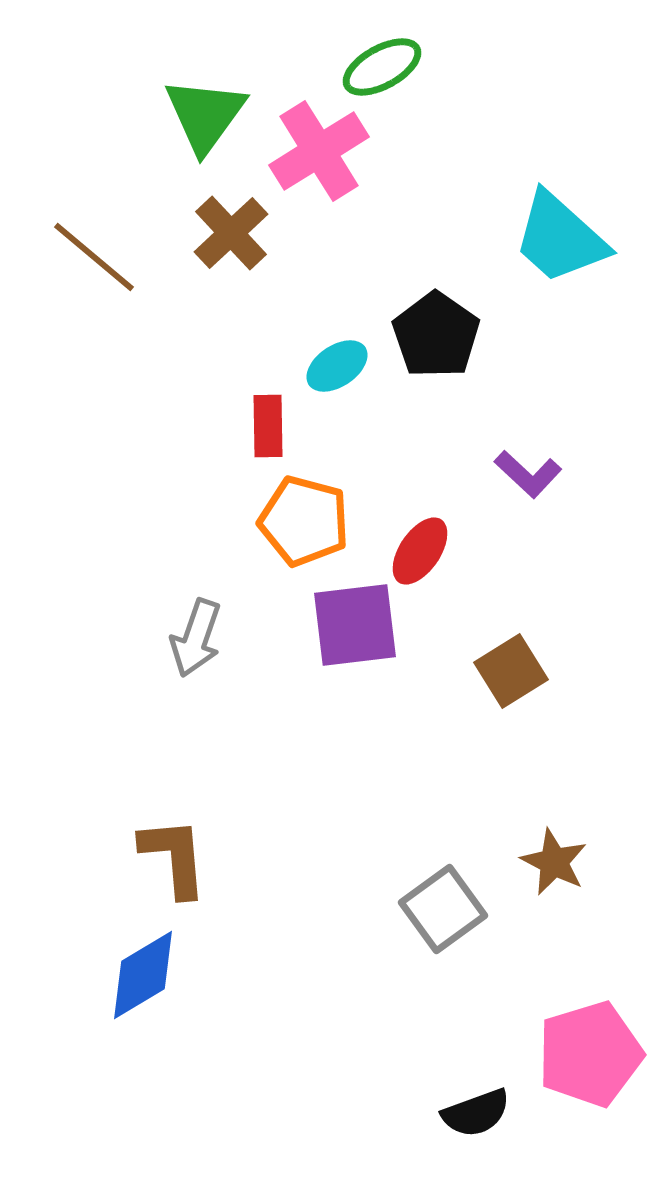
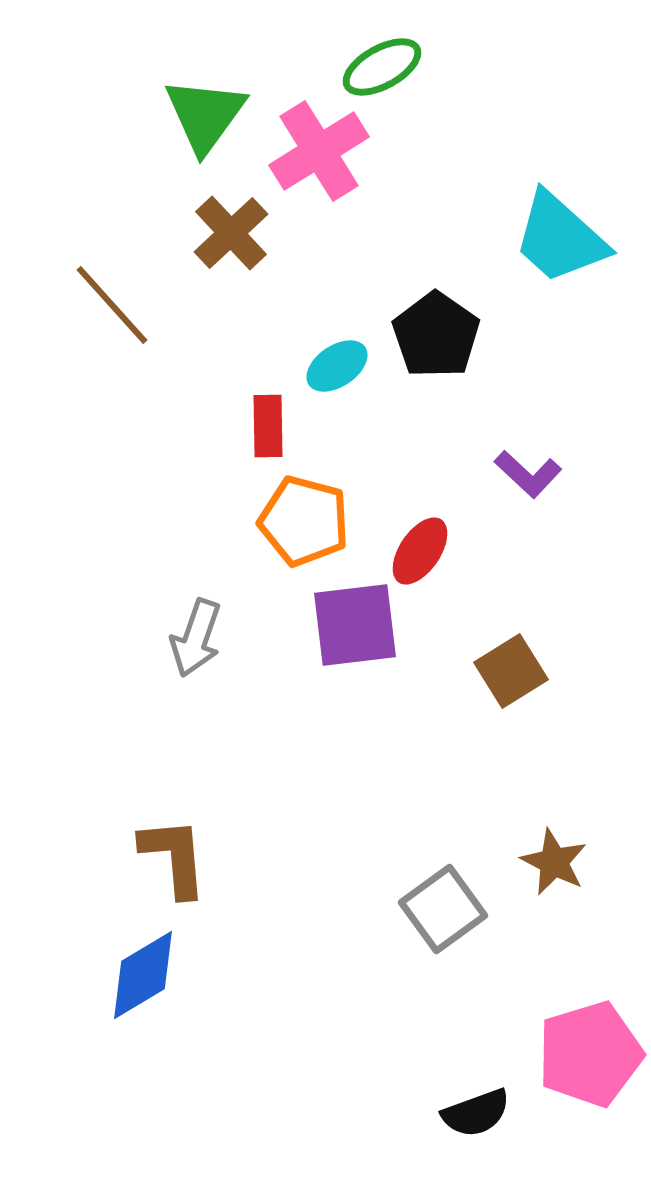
brown line: moved 18 px right, 48 px down; rotated 8 degrees clockwise
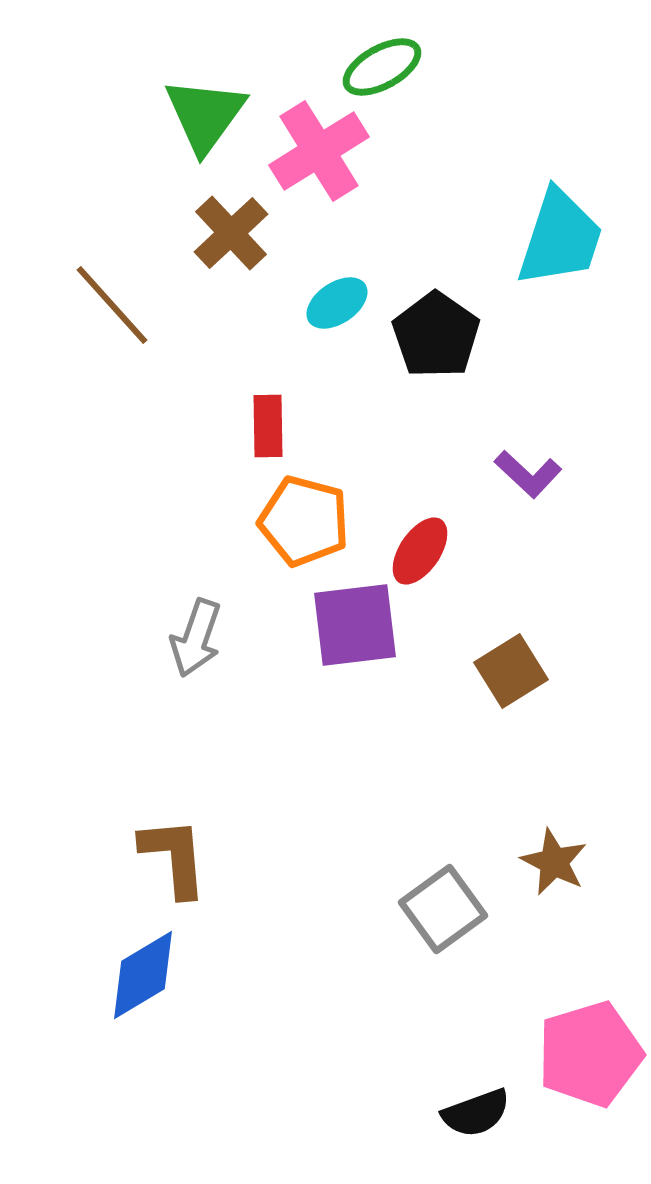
cyan trapezoid: rotated 114 degrees counterclockwise
cyan ellipse: moved 63 px up
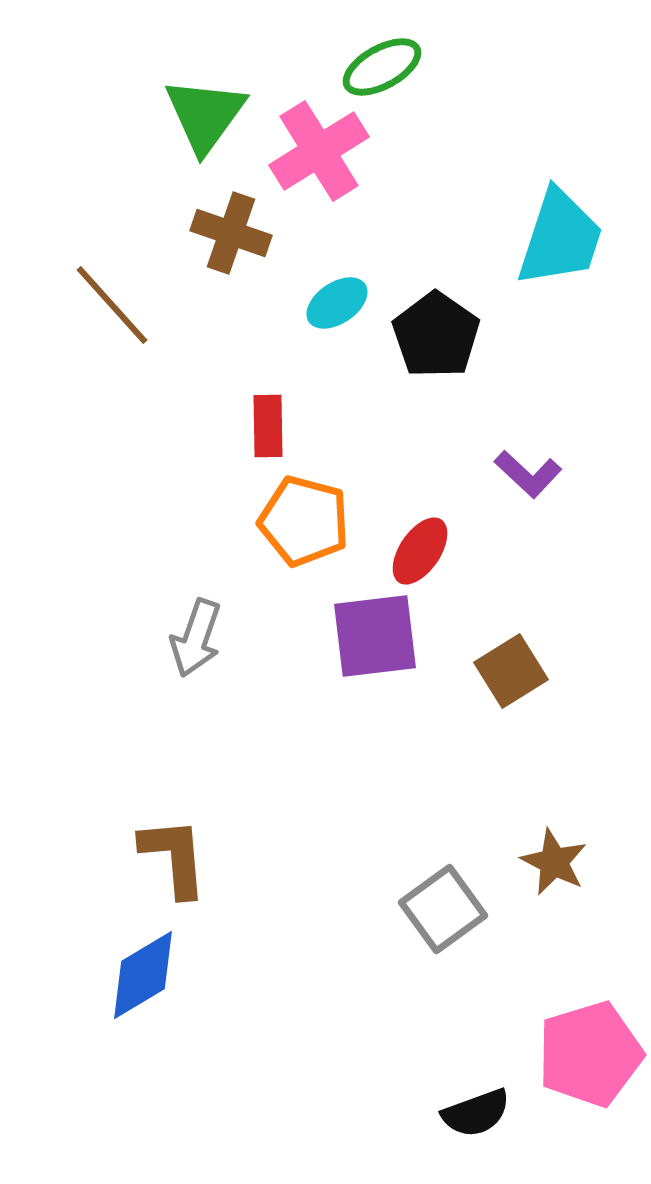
brown cross: rotated 28 degrees counterclockwise
purple square: moved 20 px right, 11 px down
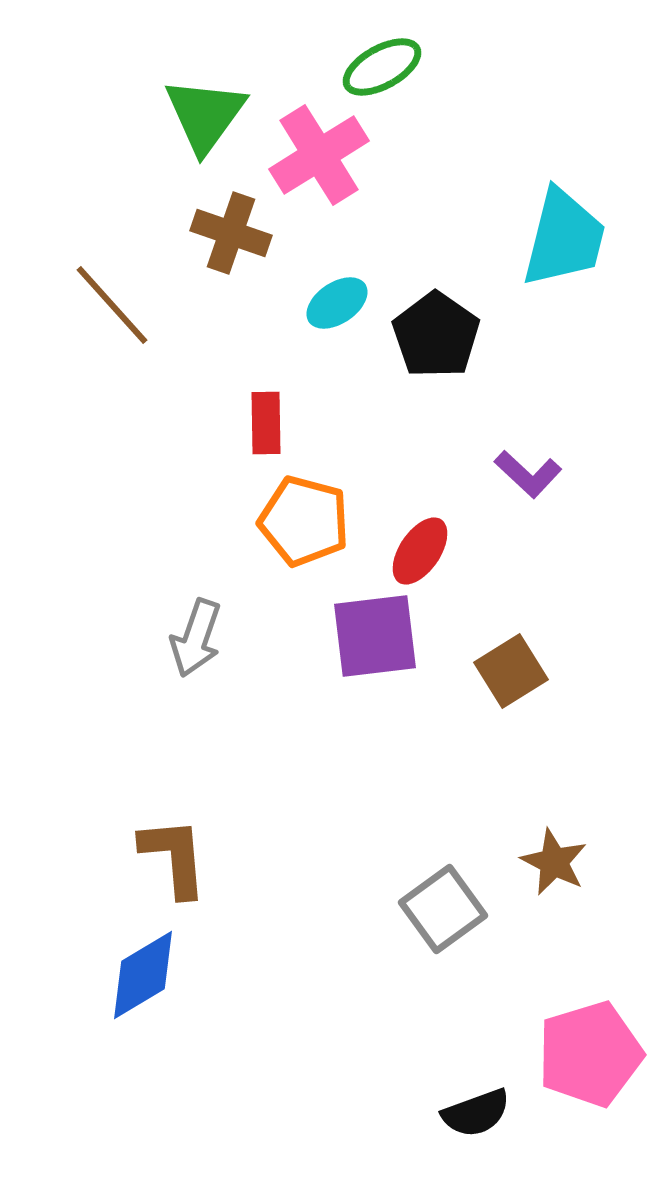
pink cross: moved 4 px down
cyan trapezoid: moved 4 px right; rotated 4 degrees counterclockwise
red rectangle: moved 2 px left, 3 px up
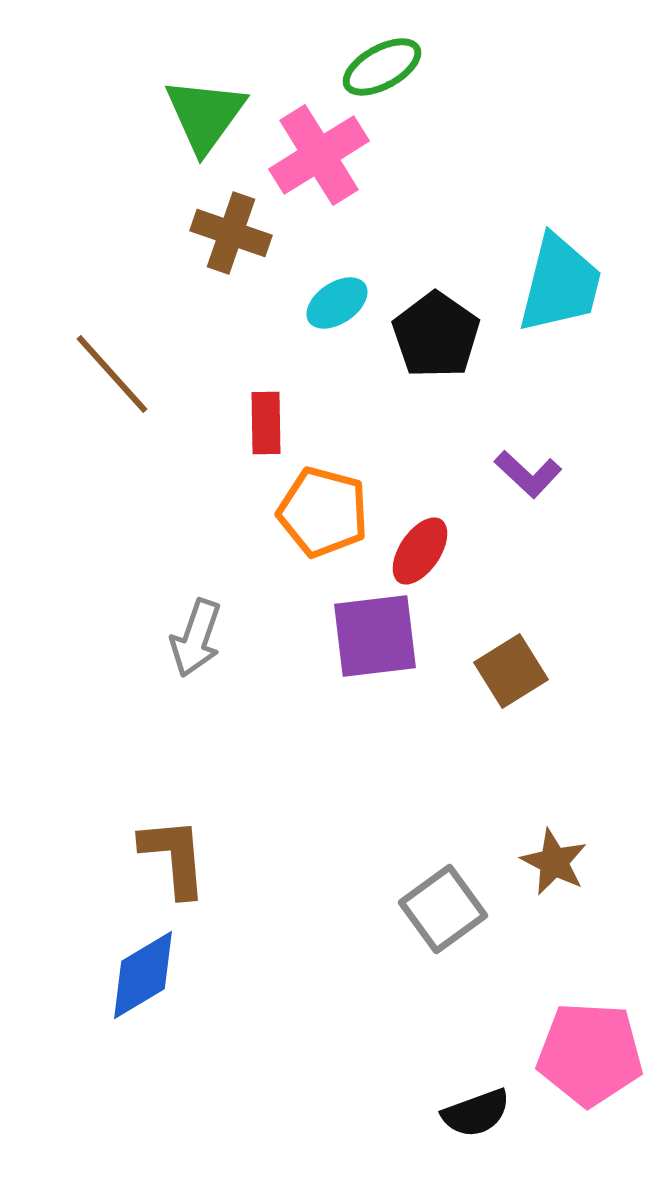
cyan trapezoid: moved 4 px left, 46 px down
brown line: moved 69 px down
orange pentagon: moved 19 px right, 9 px up
pink pentagon: rotated 20 degrees clockwise
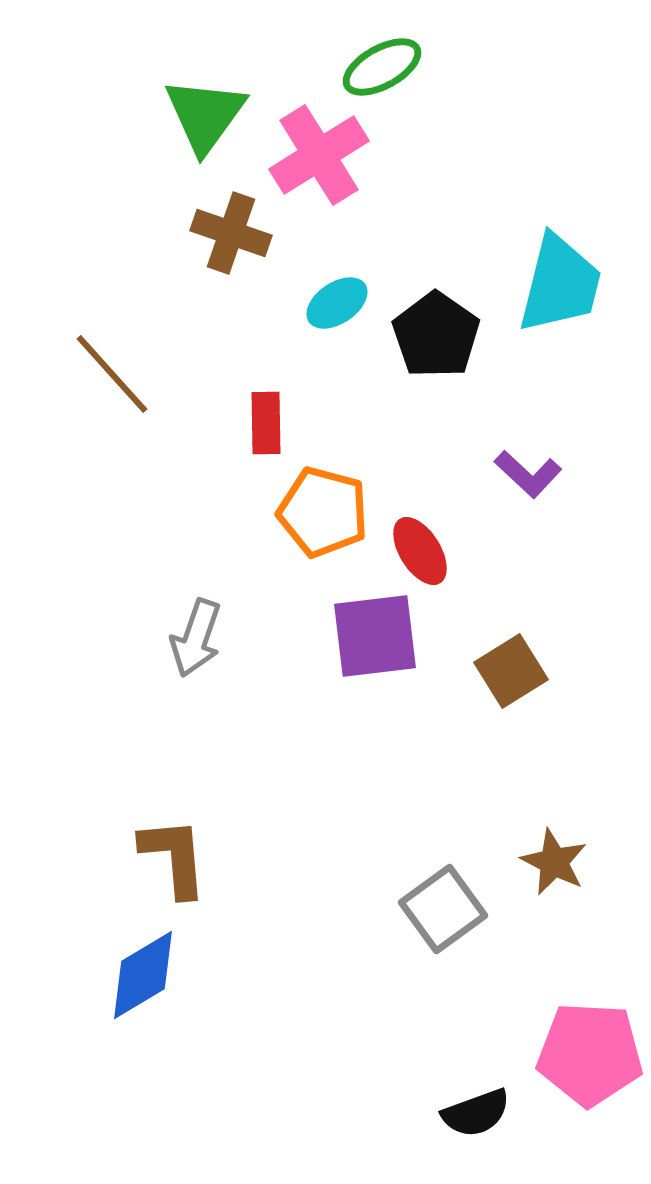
red ellipse: rotated 66 degrees counterclockwise
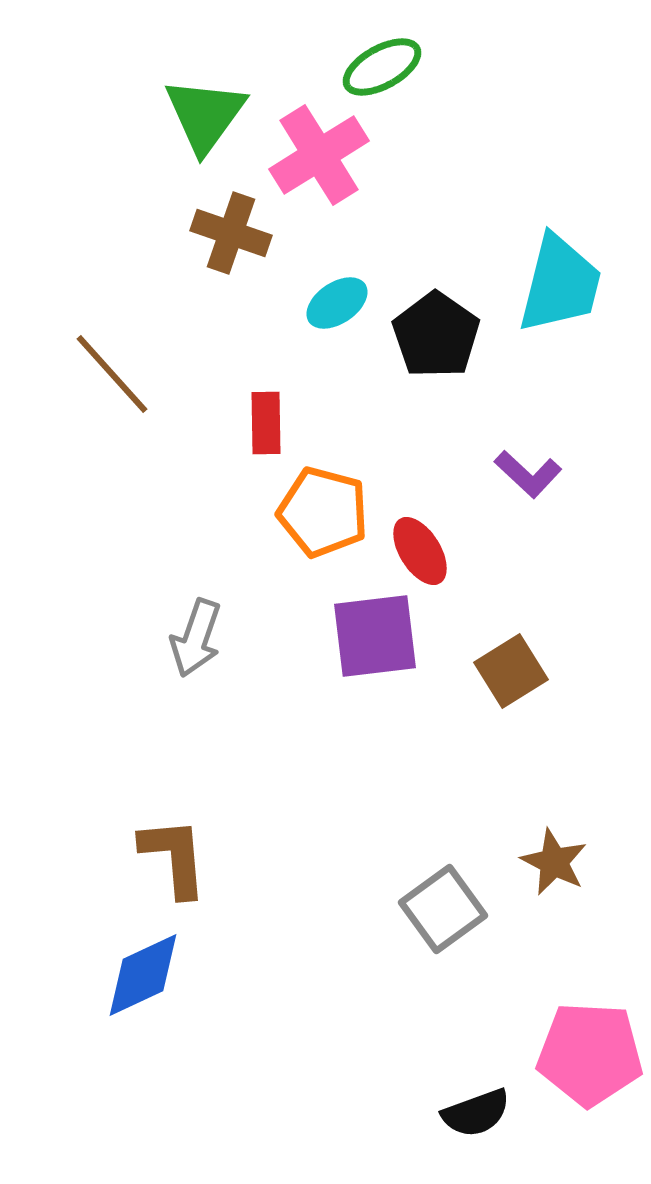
blue diamond: rotated 6 degrees clockwise
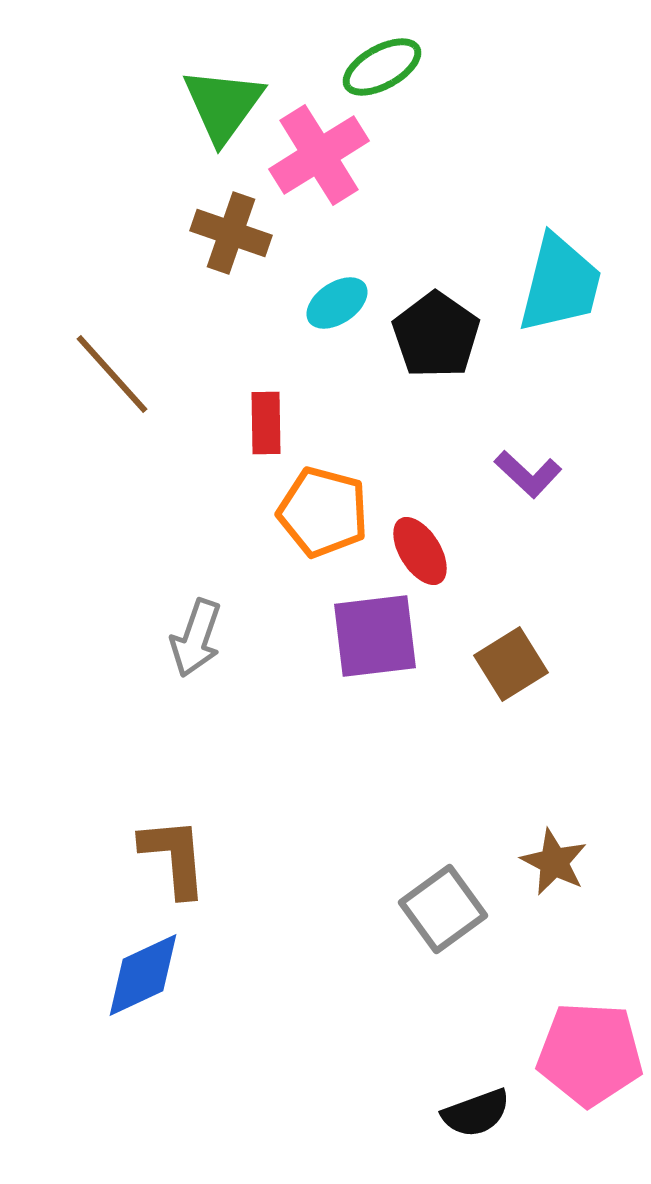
green triangle: moved 18 px right, 10 px up
brown square: moved 7 px up
